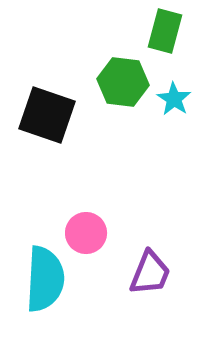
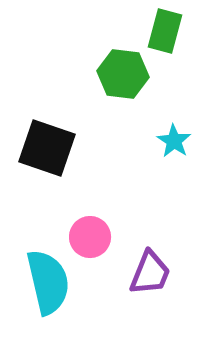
green hexagon: moved 8 px up
cyan star: moved 42 px down
black square: moved 33 px down
pink circle: moved 4 px right, 4 px down
cyan semicircle: moved 3 px right, 3 px down; rotated 16 degrees counterclockwise
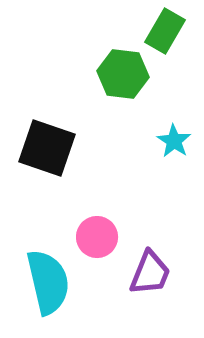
green rectangle: rotated 15 degrees clockwise
pink circle: moved 7 px right
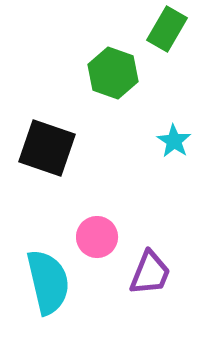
green rectangle: moved 2 px right, 2 px up
green hexagon: moved 10 px left, 1 px up; rotated 12 degrees clockwise
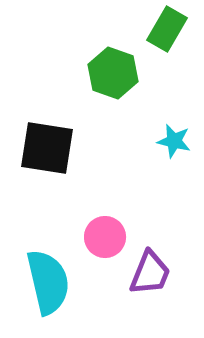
cyan star: rotated 20 degrees counterclockwise
black square: rotated 10 degrees counterclockwise
pink circle: moved 8 px right
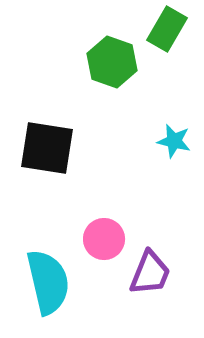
green hexagon: moved 1 px left, 11 px up
pink circle: moved 1 px left, 2 px down
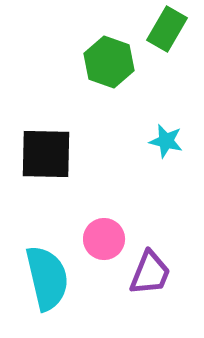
green hexagon: moved 3 px left
cyan star: moved 8 px left
black square: moved 1 px left, 6 px down; rotated 8 degrees counterclockwise
cyan semicircle: moved 1 px left, 4 px up
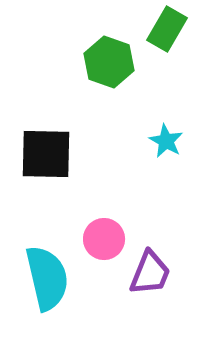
cyan star: rotated 16 degrees clockwise
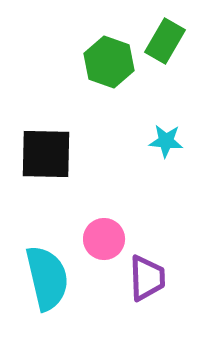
green rectangle: moved 2 px left, 12 px down
cyan star: rotated 24 degrees counterclockwise
purple trapezoid: moved 3 px left, 5 px down; rotated 24 degrees counterclockwise
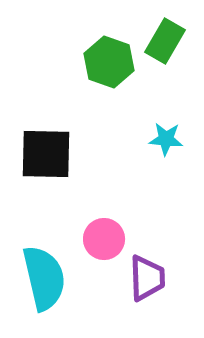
cyan star: moved 2 px up
cyan semicircle: moved 3 px left
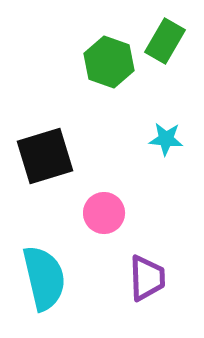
black square: moved 1 px left, 2 px down; rotated 18 degrees counterclockwise
pink circle: moved 26 px up
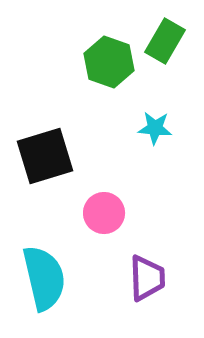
cyan star: moved 11 px left, 11 px up
